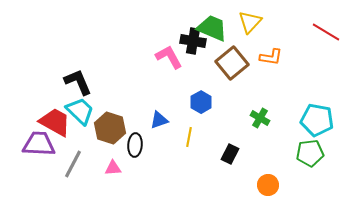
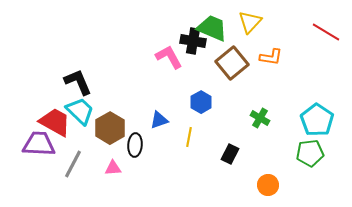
cyan pentagon: rotated 24 degrees clockwise
brown hexagon: rotated 12 degrees clockwise
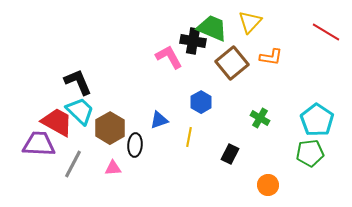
red trapezoid: moved 2 px right
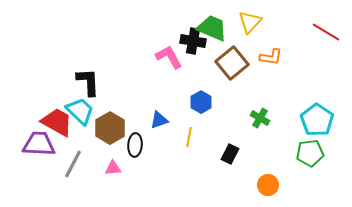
black L-shape: moved 10 px right; rotated 20 degrees clockwise
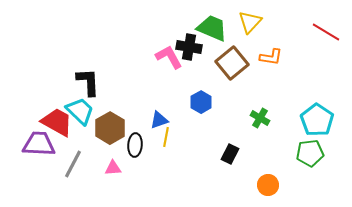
black cross: moved 4 px left, 6 px down
yellow line: moved 23 px left
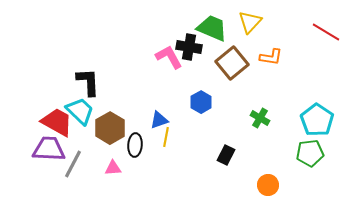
purple trapezoid: moved 10 px right, 5 px down
black rectangle: moved 4 px left, 1 px down
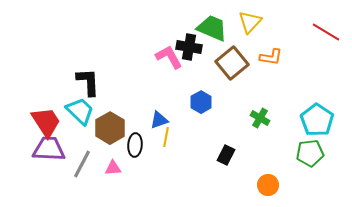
red trapezoid: moved 11 px left; rotated 28 degrees clockwise
gray line: moved 9 px right
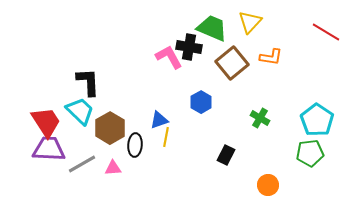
gray line: rotated 32 degrees clockwise
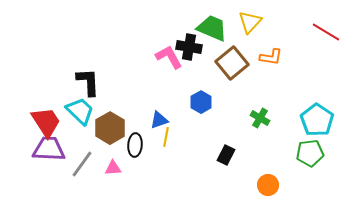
gray line: rotated 24 degrees counterclockwise
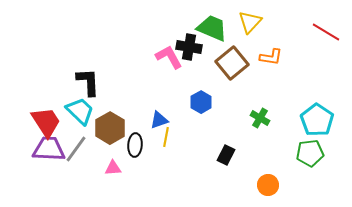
gray line: moved 6 px left, 15 px up
